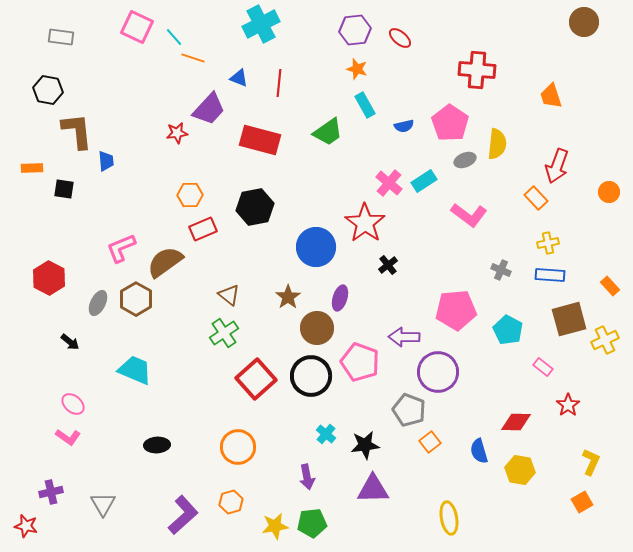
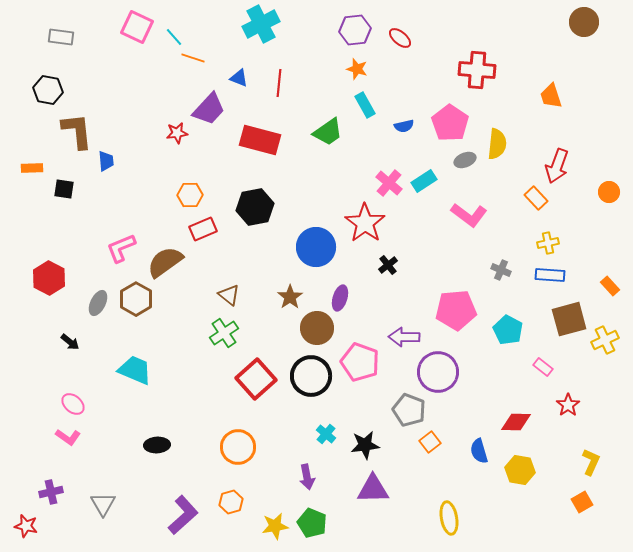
brown star at (288, 297): moved 2 px right
green pentagon at (312, 523): rotated 28 degrees clockwise
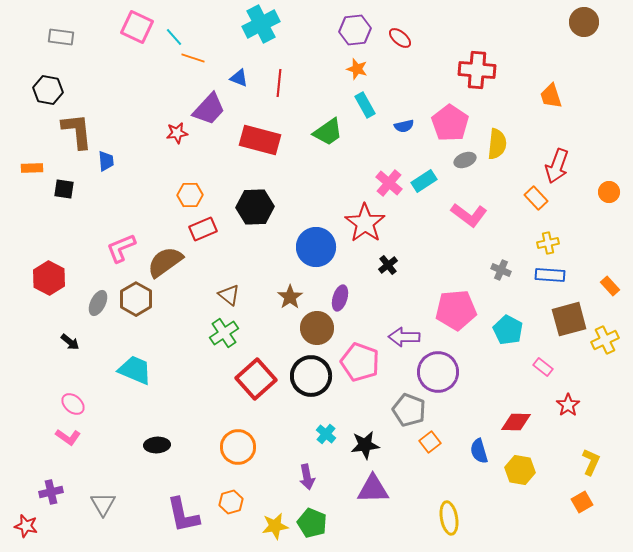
black hexagon at (255, 207): rotated 9 degrees clockwise
purple L-shape at (183, 515): rotated 120 degrees clockwise
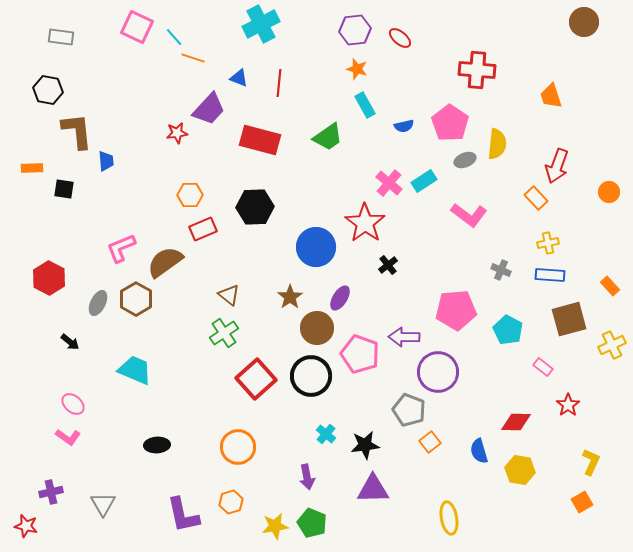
green trapezoid at (328, 132): moved 5 px down
purple ellipse at (340, 298): rotated 15 degrees clockwise
yellow cross at (605, 340): moved 7 px right, 5 px down
pink pentagon at (360, 362): moved 8 px up
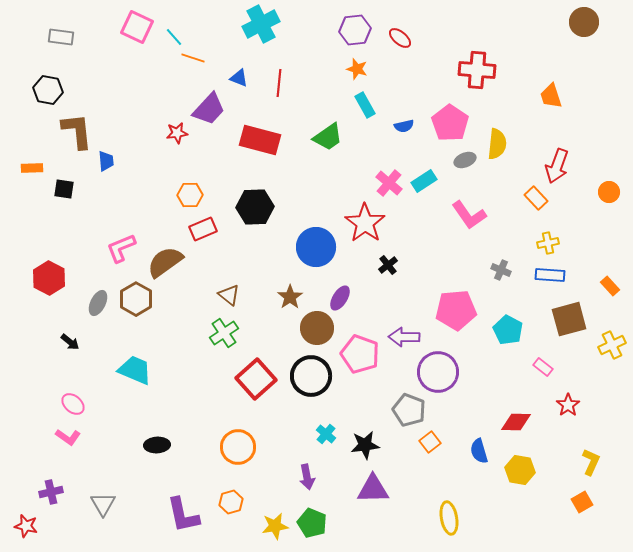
pink L-shape at (469, 215): rotated 18 degrees clockwise
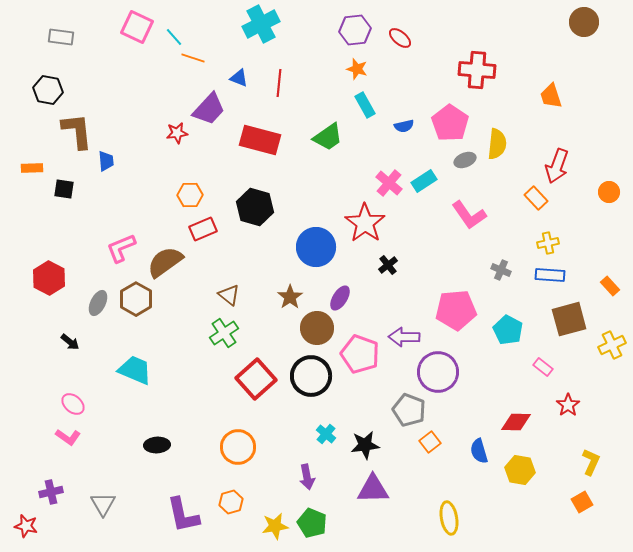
black hexagon at (255, 207): rotated 18 degrees clockwise
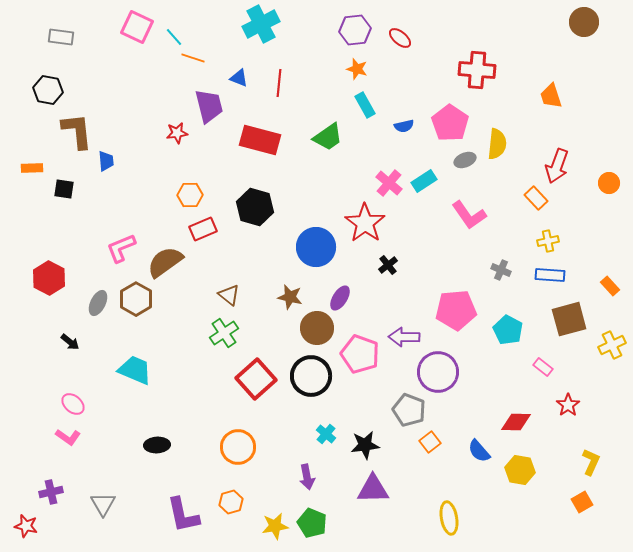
purple trapezoid at (209, 109): moved 3 px up; rotated 57 degrees counterclockwise
orange circle at (609, 192): moved 9 px up
yellow cross at (548, 243): moved 2 px up
brown star at (290, 297): rotated 25 degrees counterclockwise
blue semicircle at (479, 451): rotated 25 degrees counterclockwise
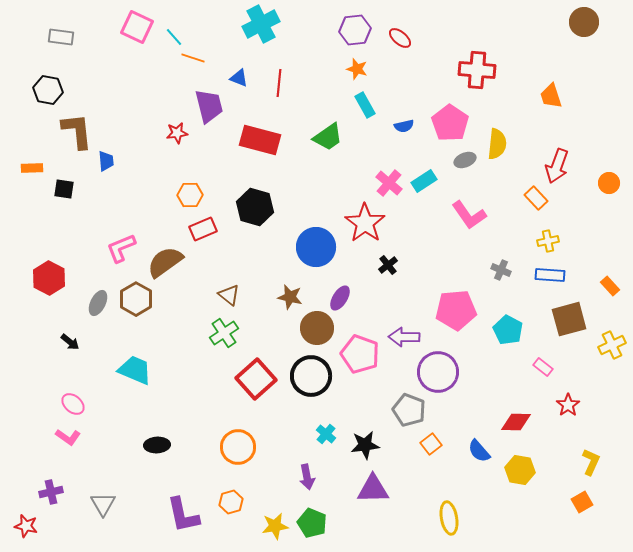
orange square at (430, 442): moved 1 px right, 2 px down
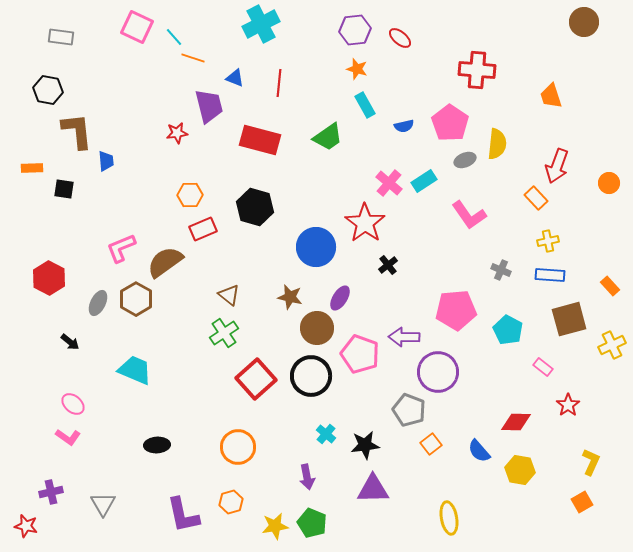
blue triangle at (239, 78): moved 4 px left
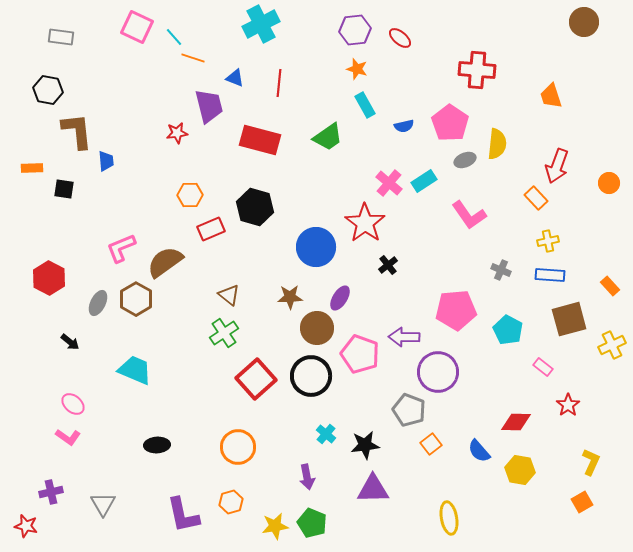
red rectangle at (203, 229): moved 8 px right
brown star at (290, 297): rotated 15 degrees counterclockwise
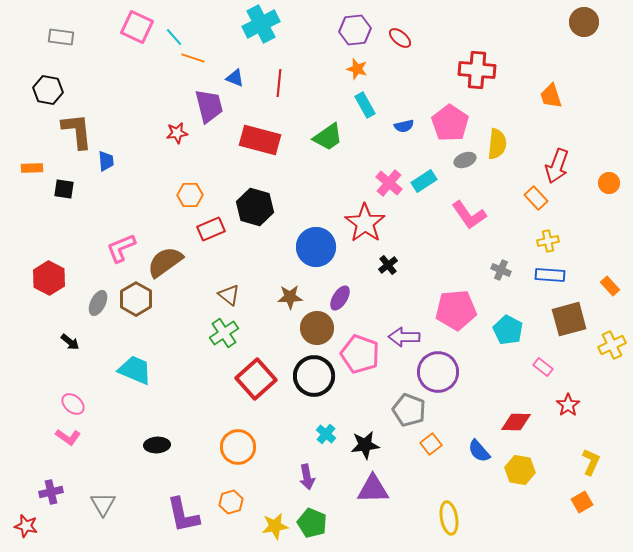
black circle at (311, 376): moved 3 px right
